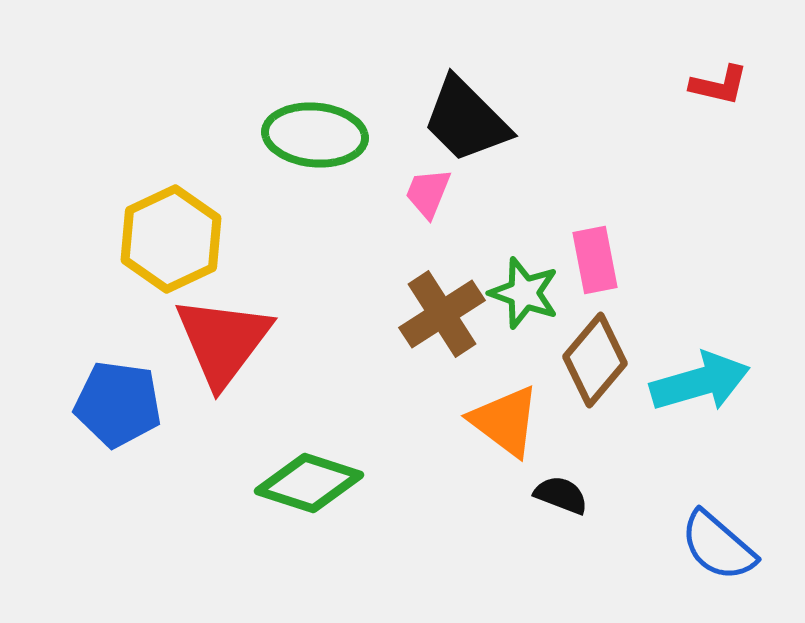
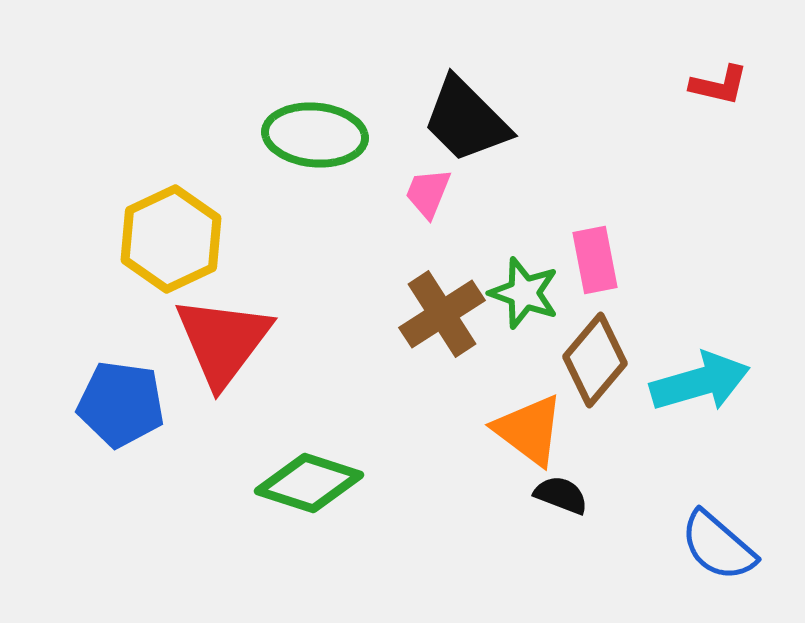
blue pentagon: moved 3 px right
orange triangle: moved 24 px right, 9 px down
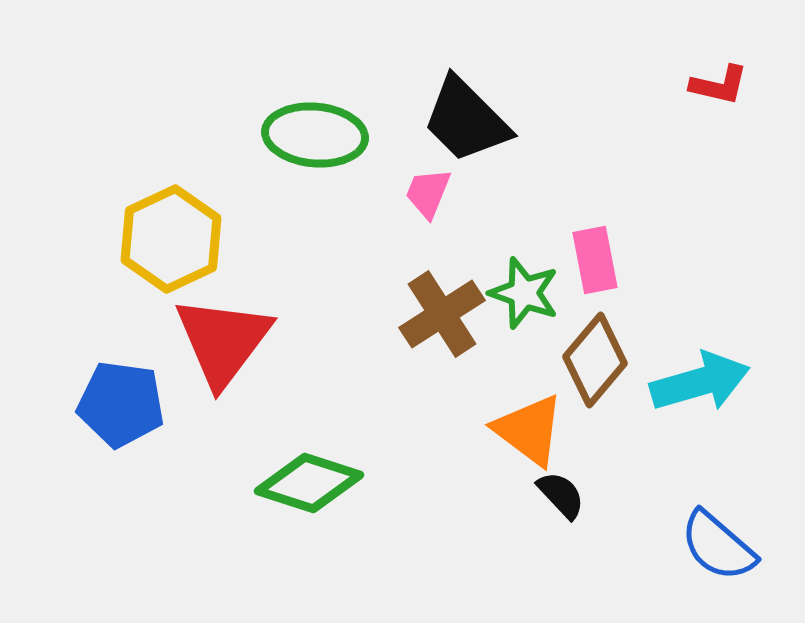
black semicircle: rotated 26 degrees clockwise
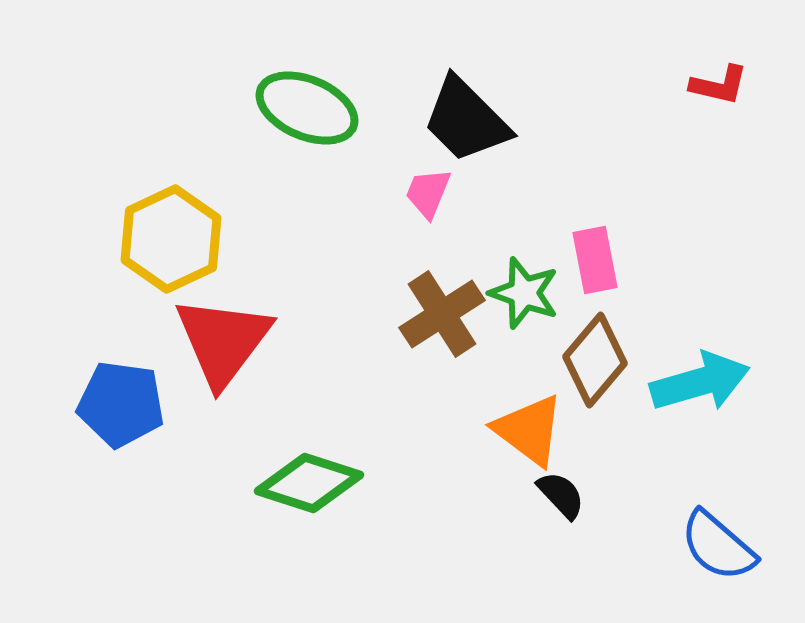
green ellipse: moved 8 px left, 27 px up; rotated 18 degrees clockwise
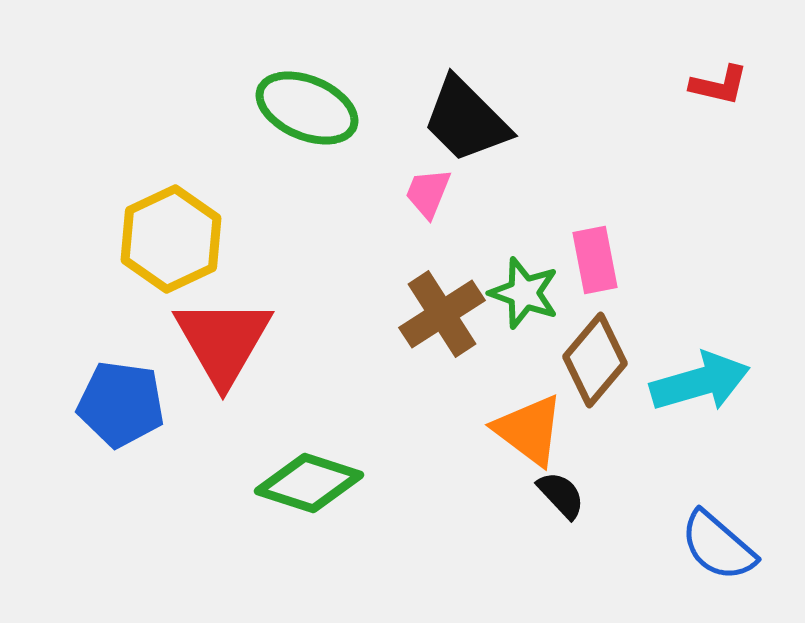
red triangle: rotated 7 degrees counterclockwise
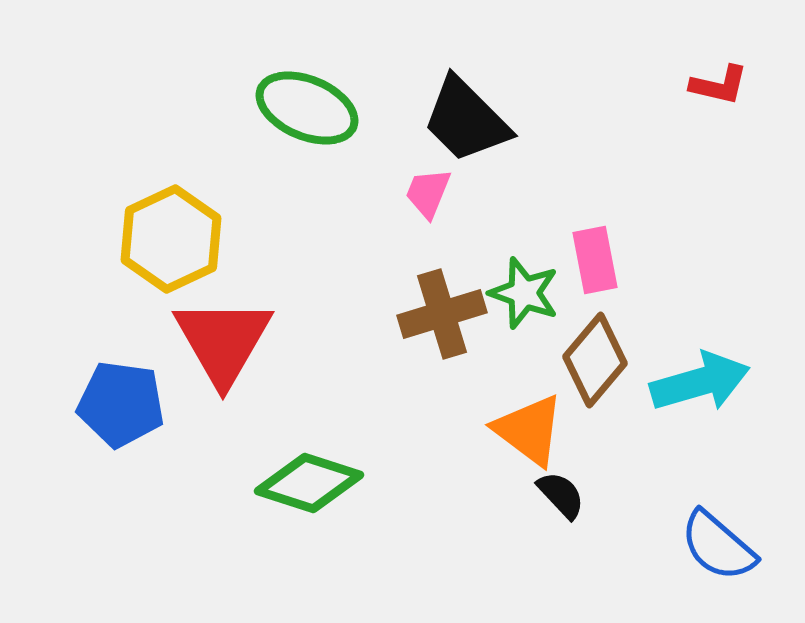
brown cross: rotated 16 degrees clockwise
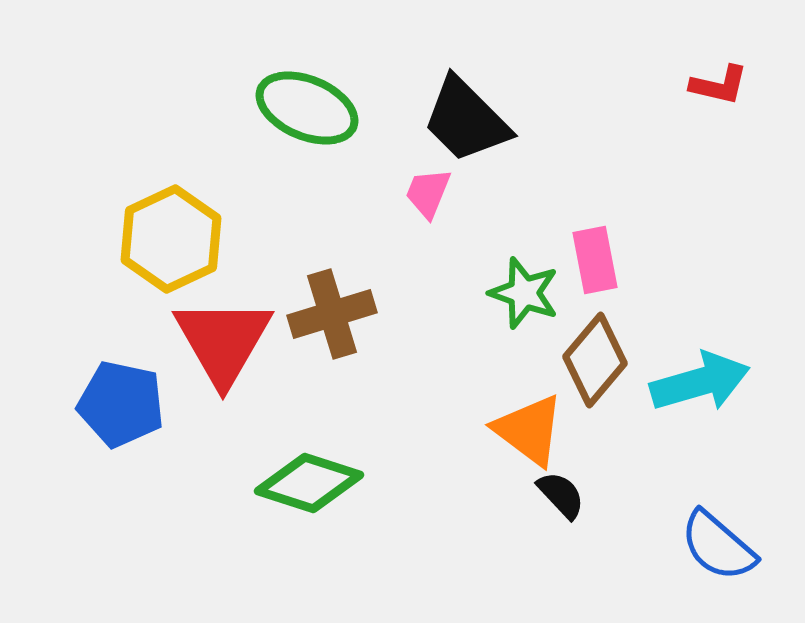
brown cross: moved 110 px left
blue pentagon: rotated 4 degrees clockwise
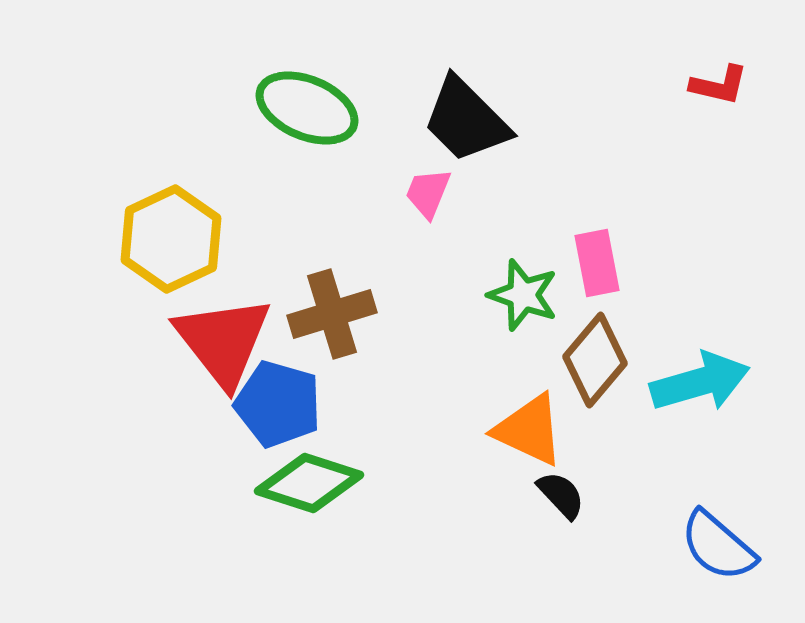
pink rectangle: moved 2 px right, 3 px down
green star: moved 1 px left, 2 px down
red triangle: rotated 8 degrees counterclockwise
blue pentagon: moved 157 px right; rotated 4 degrees clockwise
orange triangle: rotated 12 degrees counterclockwise
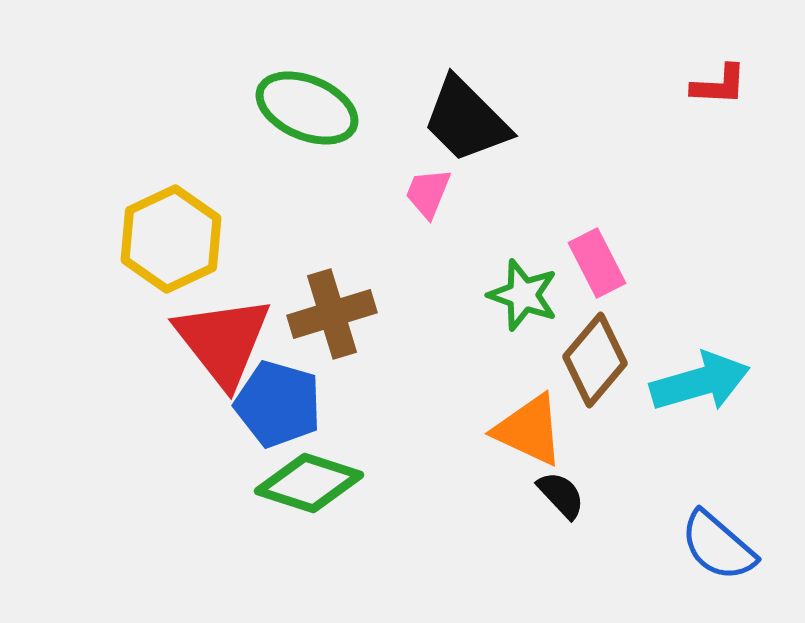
red L-shape: rotated 10 degrees counterclockwise
pink rectangle: rotated 16 degrees counterclockwise
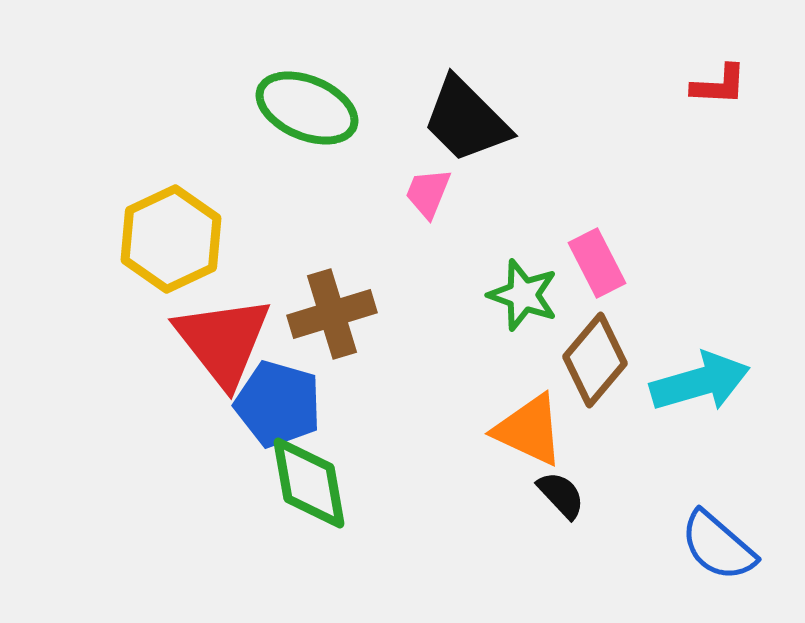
green diamond: rotated 62 degrees clockwise
